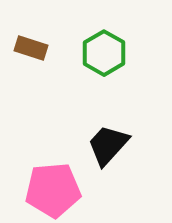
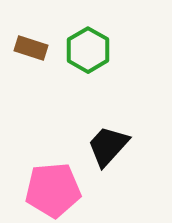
green hexagon: moved 16 px left, 3 px up
black trapezoid: moved 1 px down
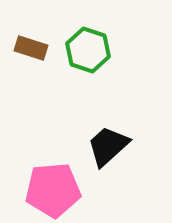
green hexagon: rotated 12 degrees counterclockwise
black trapezoid: rotated 6 degrees clockwise
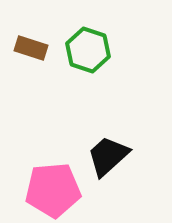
black trapezoid: moved 10 px down
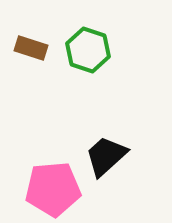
black trapezoid: moved 2 px left
pink pentagon: moved 1 px up
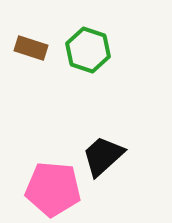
black trapezoid: moved 3 px left
pink pentagon: rotated 10 degrees clockwise
